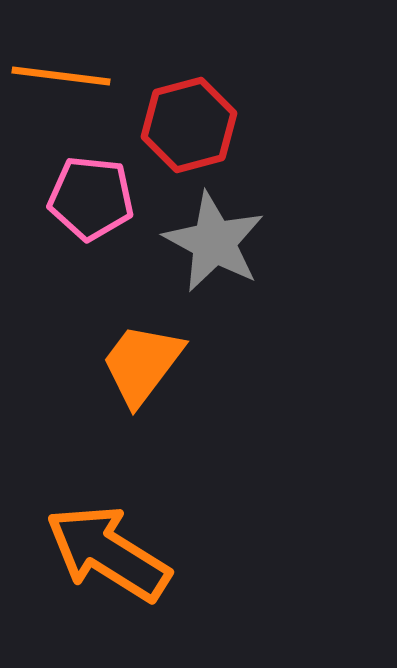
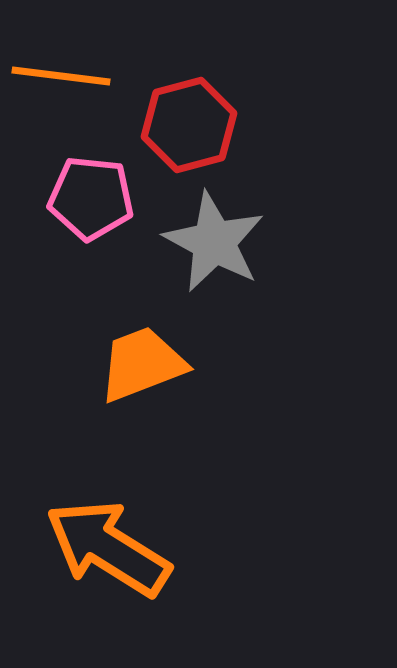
orange trapezoid: rotated 32 degrees clockwise
orange arrow: moved 5 px up
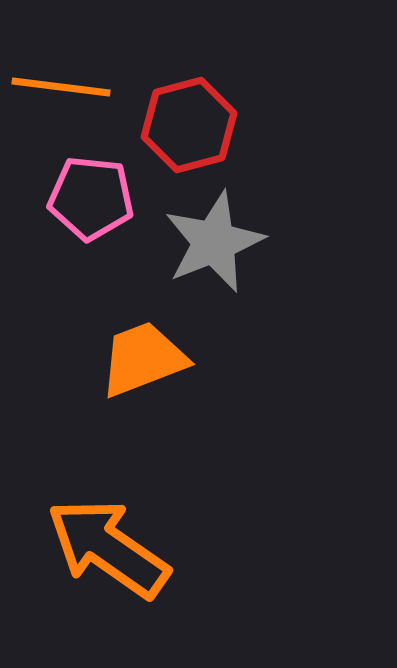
orange line: moved 11 px down
gray star: rotated 22 degrees clockwise
orange trapezoid: moved 1 px right, 5 px up
orange arrow: rotated 3 degrees clockwise
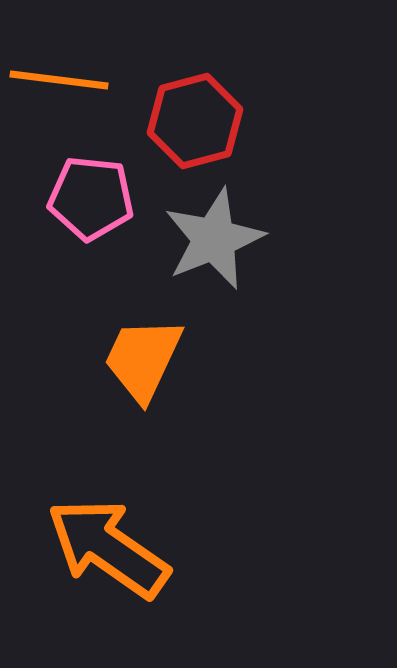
orange line: moved 2 px left, 7 px up
red hexagon: moved 6 px right, 4 px up
gray star: moved 3 px up
orange trapezoid: rotated 44 degrees counterclockwise
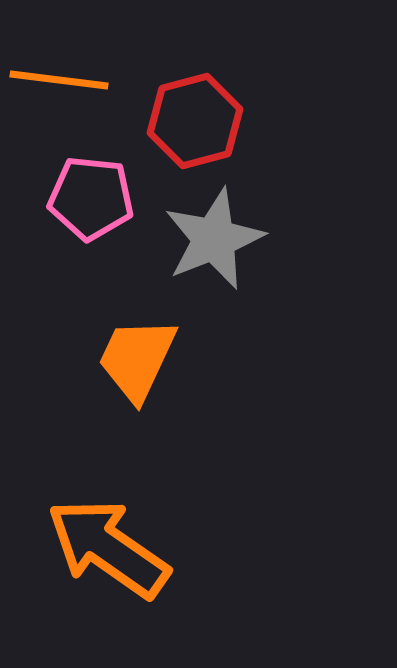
orange trapezoid: moved 6 px left
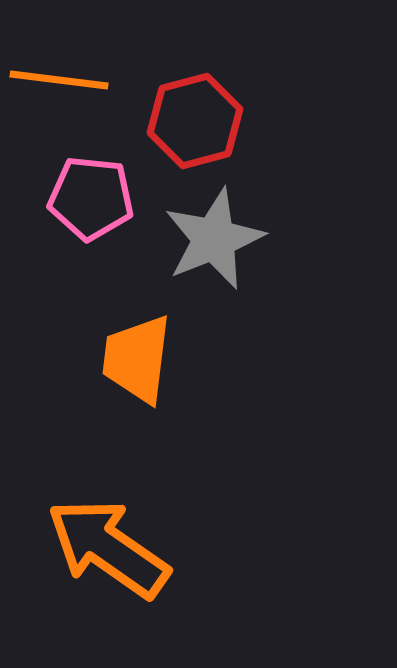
orange trapezoid: rotated 18 degrees counterclockwise
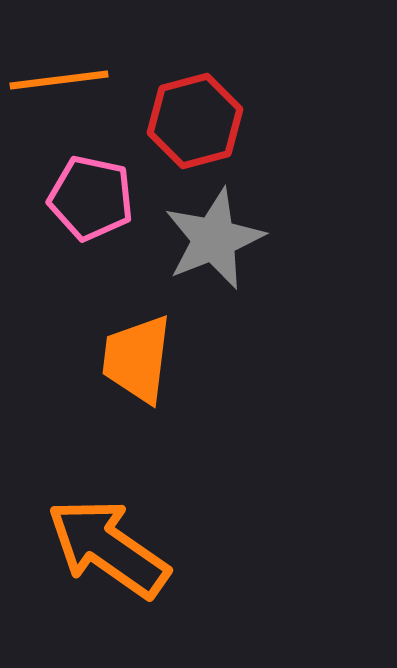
orange line: rotated 14 degrees counterclockwise
pink pentagon: rotated 6 degrees clockwise
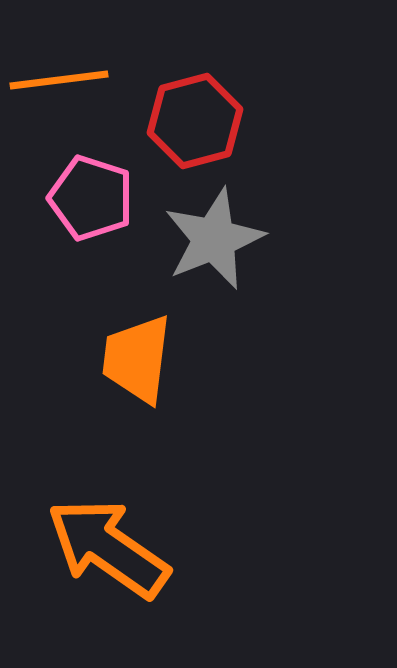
pink pentagon: rotated 6 degrees clockwise
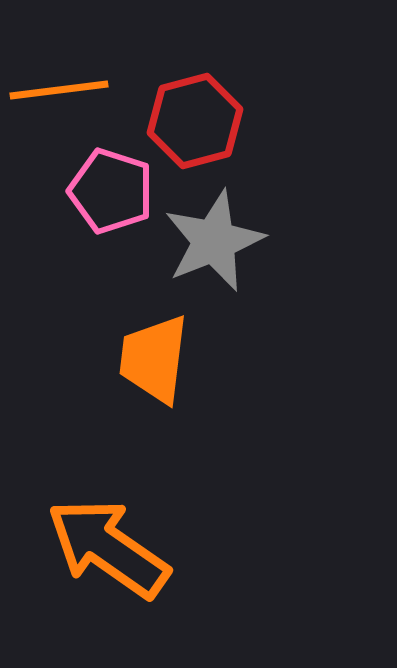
orange line: moved 10 px down
pink pentagon: moved 20 px right, 7 px up
gray star: moved 2 px down
orange trapezoid: moved 17 px right
